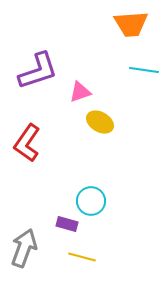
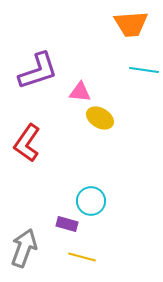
pink triangle: rotated 25 degrees clockwise
yellow ellipse: moved 4 px up
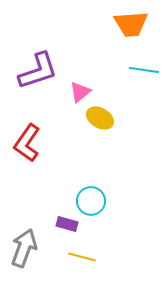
pink triangle: rotated 45 degrees counterclockwise
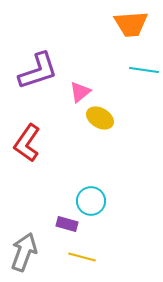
gray arrow: moved 4 px down
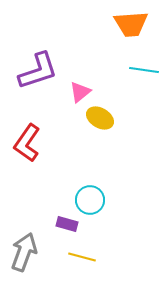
cyan circle: moved 1 px left, 1 px up
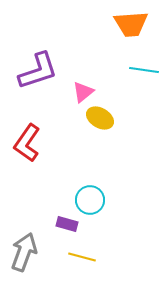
pink triangle: moved 3 px right
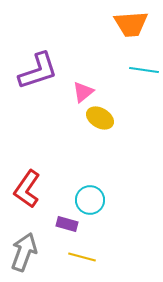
red L-shape: moved 46 px down
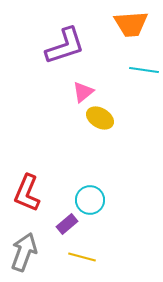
purple L-shape: moved 27 px right, 25 px up
red L-shape: moved 4 px down; rotated 12 degrees counterclockwise
purple rectangle: rotated 55 degrees counterclockwise
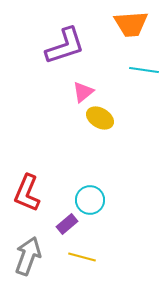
gray arrow: moved 4 px right, 4 px down
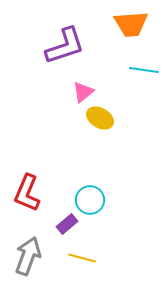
yellow line: moved 1 px down
